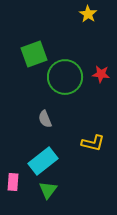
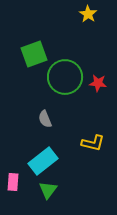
red star: moved 3 px left, 9 px down
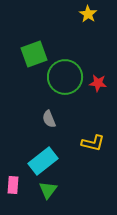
gray semicircle: moved 4 px right
pink rectangle: moved 3 px down
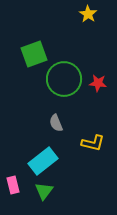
green circle: moved 1 px left, 2 px down
gray semicircle: moved 7 px right, 4 px down
pink rectangle: rotated 18 degrees counterclockwise
green triangle: moved 4 px left, 1 px down
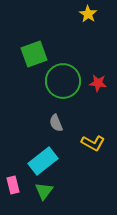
green circle: moved 1 px left, 2 px down
yellow L-shape: rotated 15 degrees clockwise
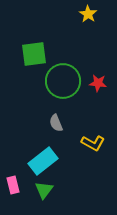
green square: rotated 12 degrees clockwise
green triangle: moved 1 px up
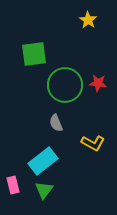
yellow star: moved 6 px down
green circle: moved 2 px right, 4 px down
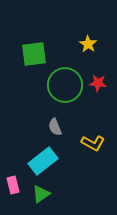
yellow star: moved 24 px down
gray semicircle: moved 1 px left, 4 px down
green triangle: moved 3 px left, 4 px down; rotated 18 degrees clockwise
